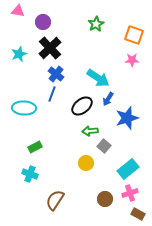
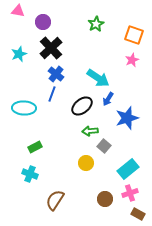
black cross: moved 1 px right
pink star: rotated 24 degrees counterclockwise
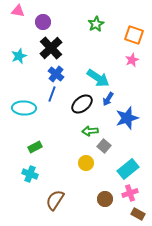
cyan star: moved 2 px down
black ellipse: moved 2 px up
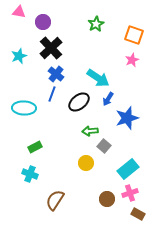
pink triangle: moved 1 px right, 1 px down
black ellipse: moved 3 px left, 2 px up
brown circle: moved 2 px right
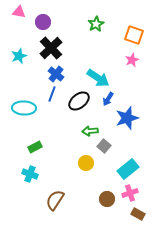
black ellipse: moved 1 px up
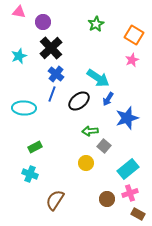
orange square: rotated 12 degrees clockwise
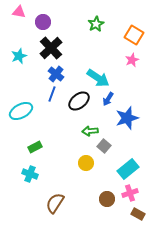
cyan ellipse: moved 3 px left, 3 px down; rotated 30 degrees counterclockwise
brown semicircle: moved 3 px down
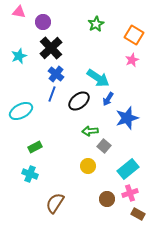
yellow circle: moved 2 px right, 3 px down
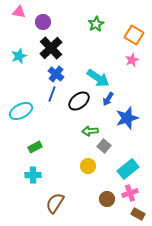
cyan cross: moved 3 px right, 1 px down; rotated 21 degrees counterclockwise
